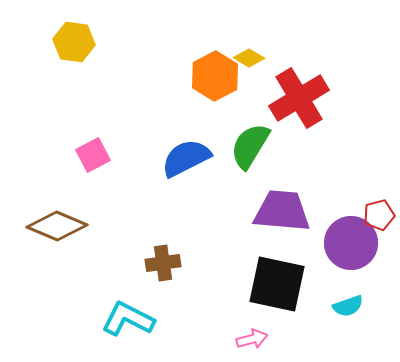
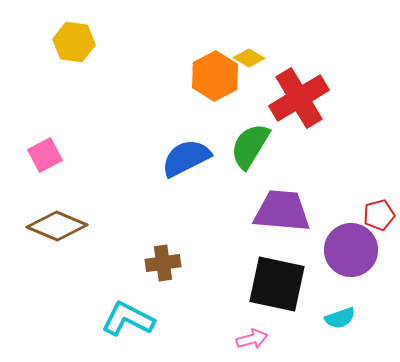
pink square: moved 48 px left
purple circle: moved 7 px down
cyan semicircle: moved 8 px left, 12 px down
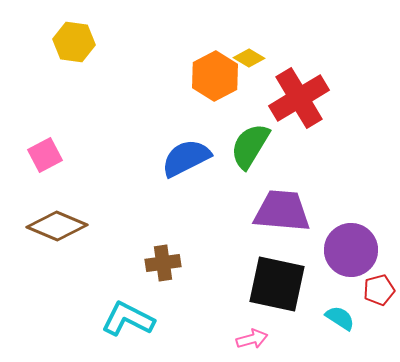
red pentagon: moved 75 px down
cyan semicircle: rotated 128 degrees counterclockwise
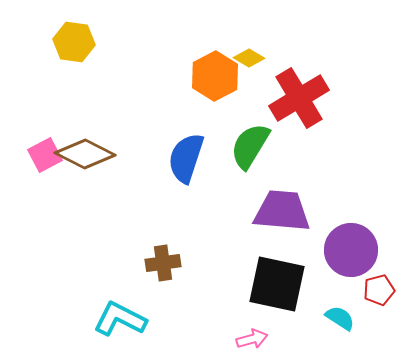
blue semicircle: rotated 45 degrees counterclockwise
brown diamond: moved 28 px right, 72 px up; rotated 4 degrees clockwise
cyan L-shape: moved 8 px left
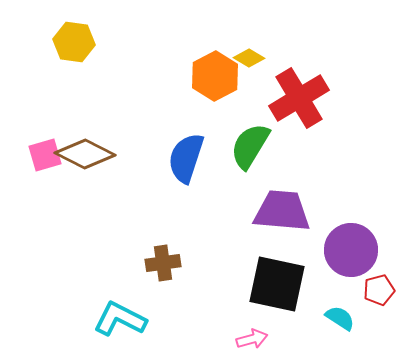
pink square: rotated 12 degrees clockwise
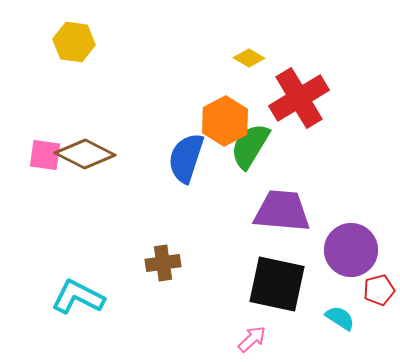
orange hexagon: moved 10 px right, 45 px down
pink square: rotated 24 degrees clockwise
cyan L-shape: moved 42 px left, 22 px up
pink arrow: rotated 28 degrees counterclockwise
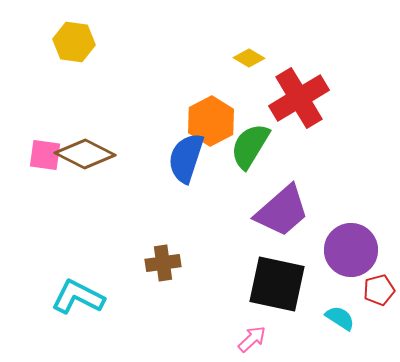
orange hexagon: moved 14 px left
purple trapezoid: rotated 134 degrees clockwise
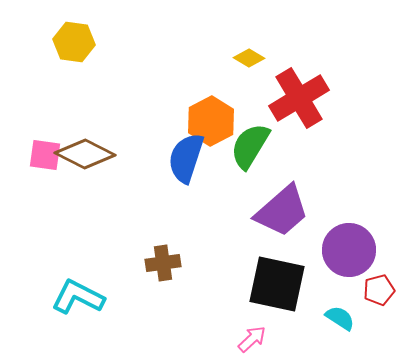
purple circle: moved 2 px left
